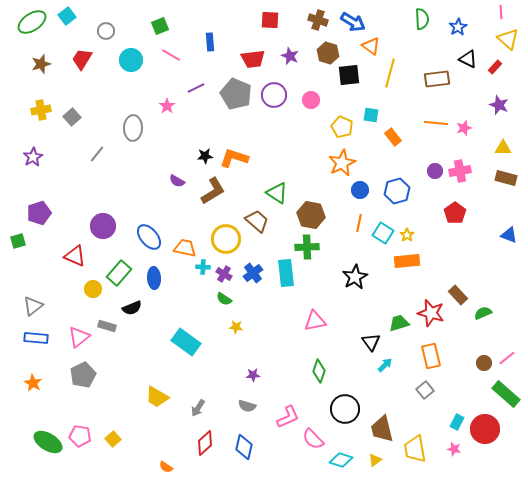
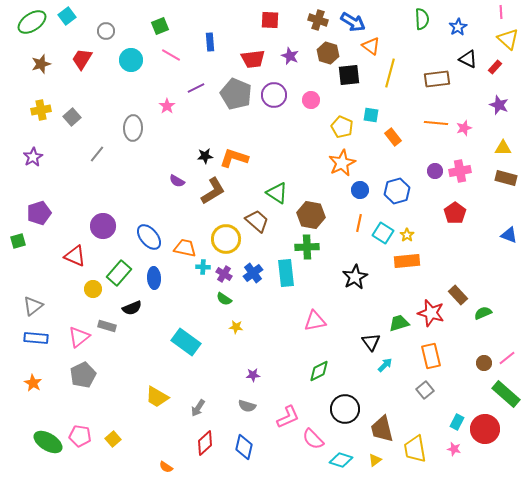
green diamond at (319, 371): rotated 45 degrees clockwise
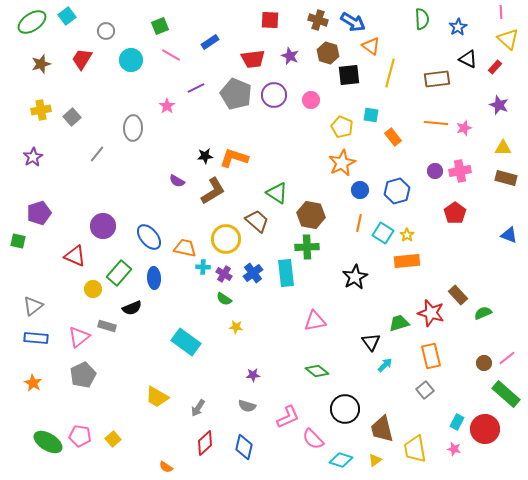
blue rectangle at (210, 42): rotated 60 degrees clockwise
green square at (18, 241): rotated 28 degrees clockwise
green diamond at (319, 371): moved 2 px left; rotated 65 degrees clockwise
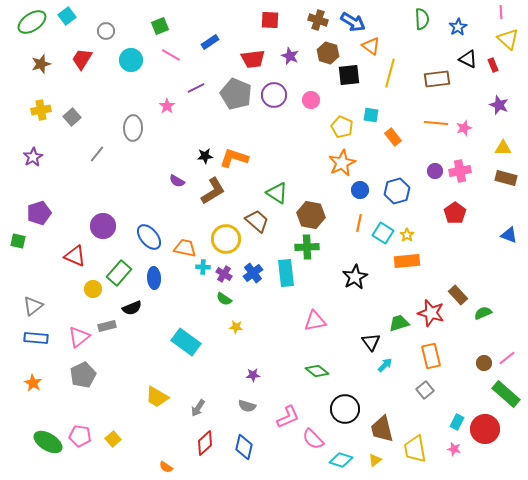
red rectangle at (495, 67): moved 2 px left, 2 px up; rotated 64 degrees counterclockwise
gray rectangle at (107, 326): rotated 30 degrees counterclockwise
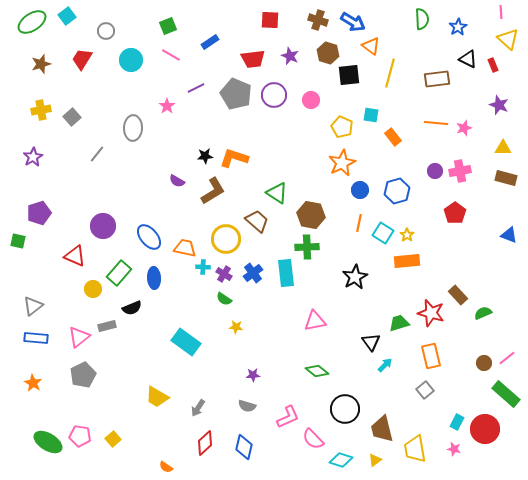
green square at (160, 26): moved 8 px right
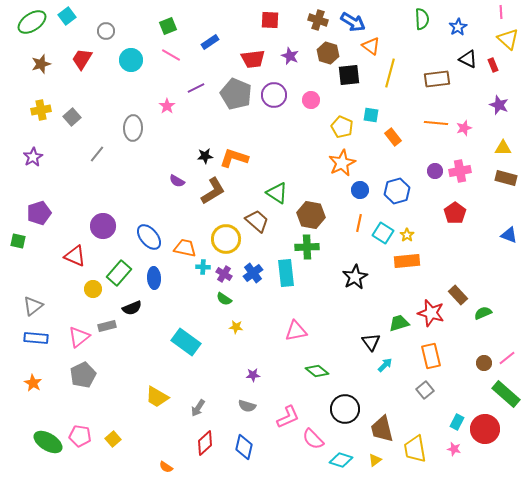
pink triangle at (315, 321): moved 19 px left, 10 px down
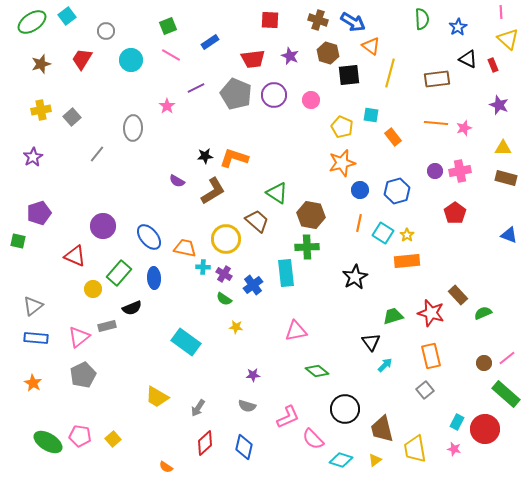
orange star at (342, 163): rotated 12 degrees clockwise
blue cross at (253, 273): moved 12 px down
green trapezoid at (399, 323): moved 6 px left, 7 px up
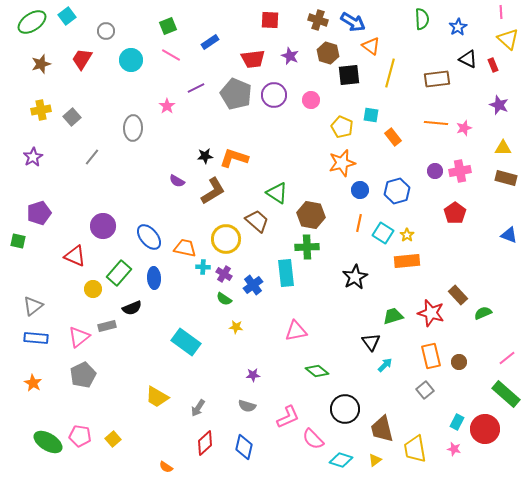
gray line at (97, 154): moved 5 px left, 3 px down
brown circle at (484, 363): moved 25 px left, 1 px up
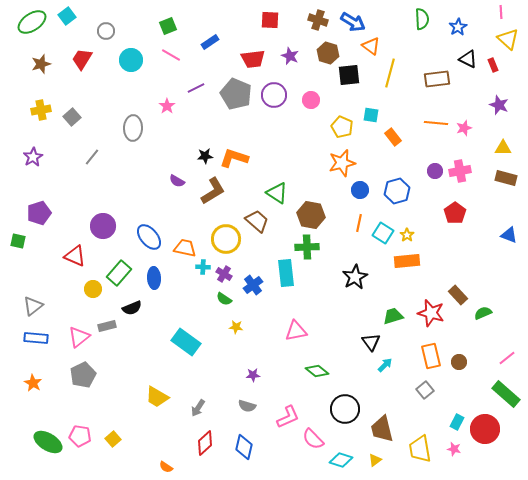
yellow trapezoid at (415, 449): moved 5 px right
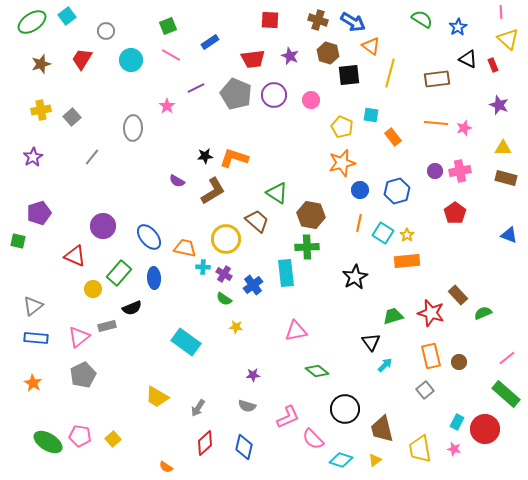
green semicircle at (422, 19): rotated 55 degrees counterclockwise
